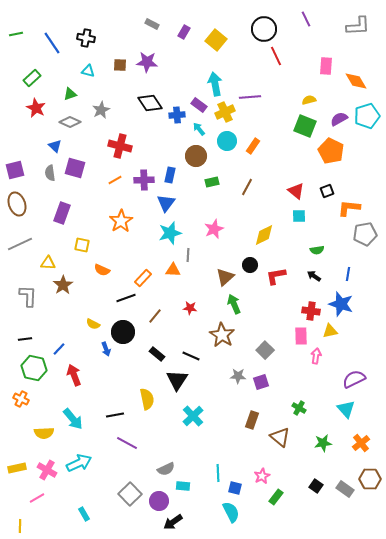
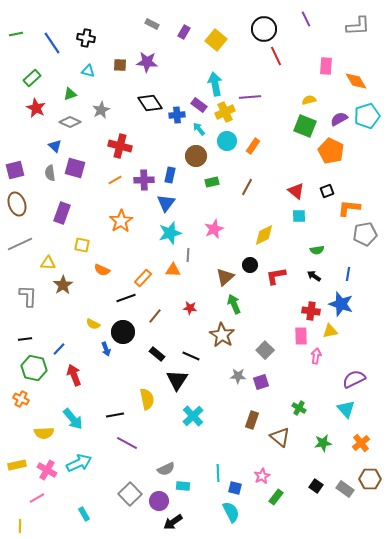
yellow rectangle at (17, 468): moved 3 px up
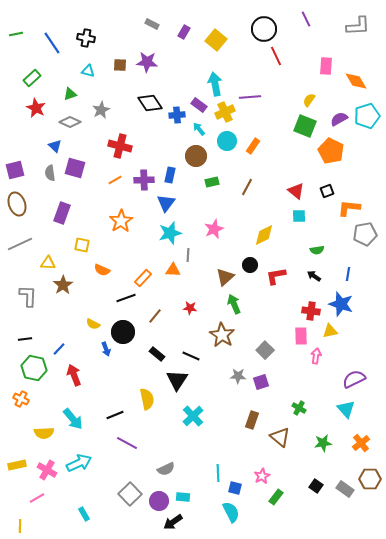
yellow semicircle at (309, 100): rotated 40 degrees counterclockwise
black line at (115, 415): rotated 12 degrees counterclockwise
cyan rectangle at (183, 486): moved 11 px down
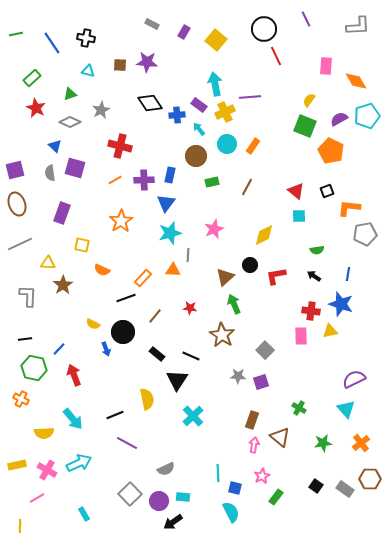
cyan circle at (227, 141): moved 3 px down
pink arrow at (316, 356): moved 62 px left, 89 px down
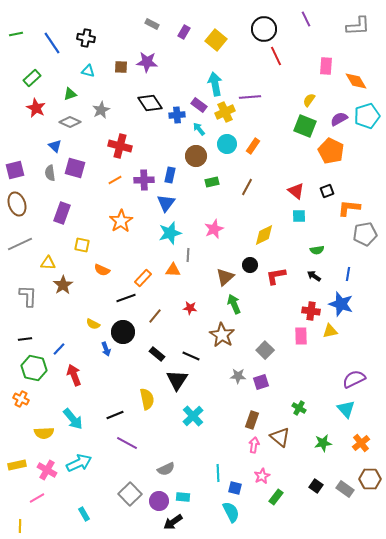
brown square at (120, 65): moved 1 px right, 2 px down
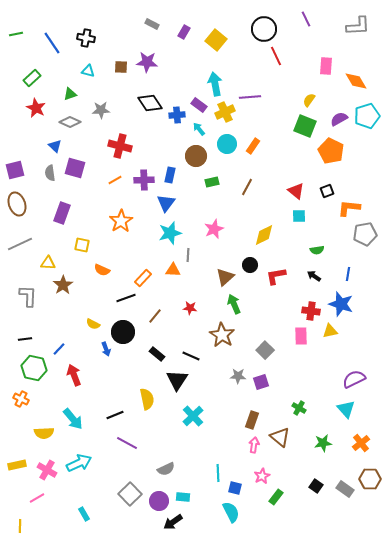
gray star at (101, 110): rotated 24 degrees clockwise
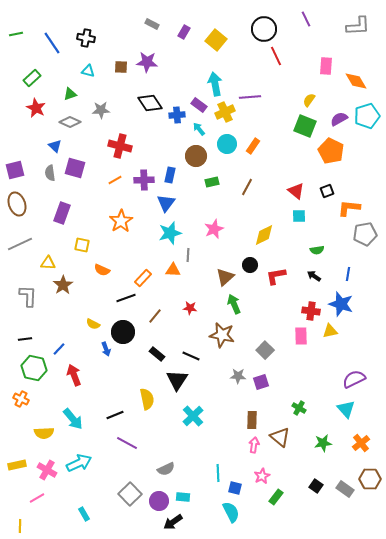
brown star at (222, 335): rotated 20 degrees counterclockwise
brown rectangle at (252, 420): rotated 18 degrees counterclockwise
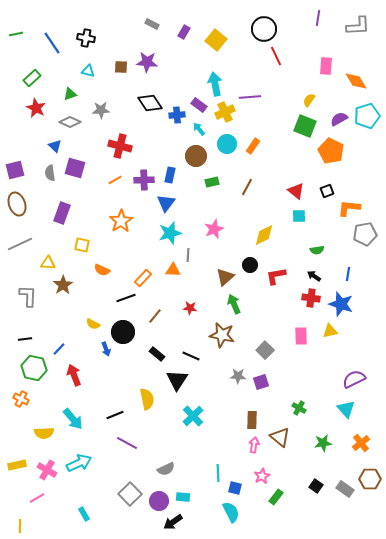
purple line at (306, 19): moved 12 px right, 1 px up; rotated 35 degrees clockwise
red cross at (311, 311): moved 13 px up
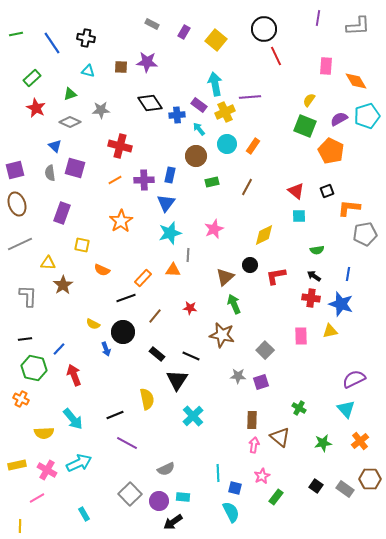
orange cross at (361, 443): moved 1 px left, 2 px up
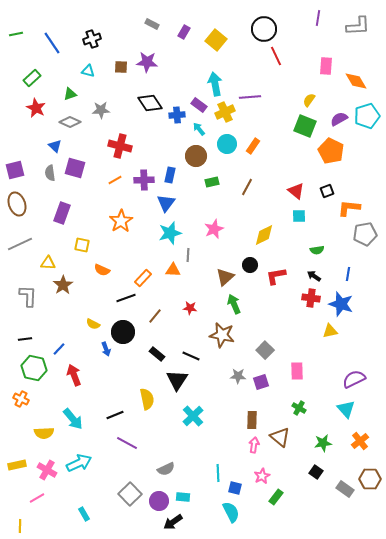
black cross at (86, 38): moved 6 px right, 1 px down; rotated 30 degrees counterclockwise
pink rectangle at (301, 336): moved 4 px left, 35 px down
black square at (316, 486): moved 14 px up
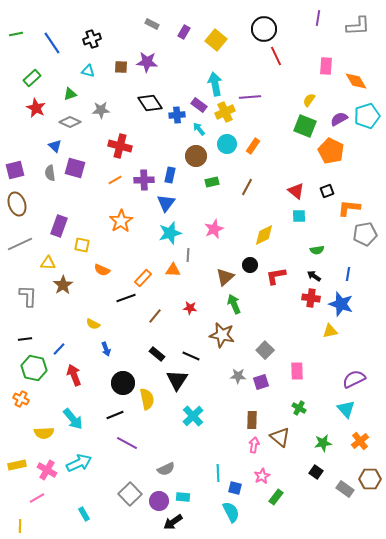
purple rectangle at (62, 213): moved 3 px left, 13 px down
black circle at (123, 332): moved 51 px down
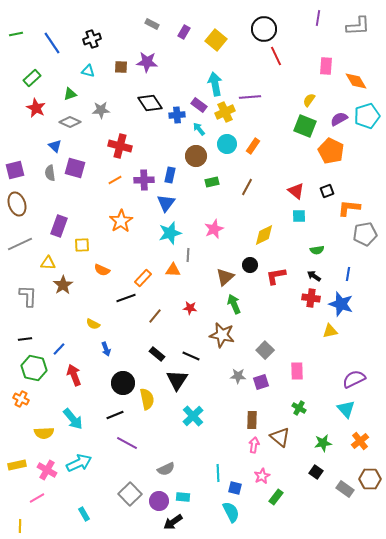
yellow square at (82, 245): rotated 14 degrees counterclockwise
